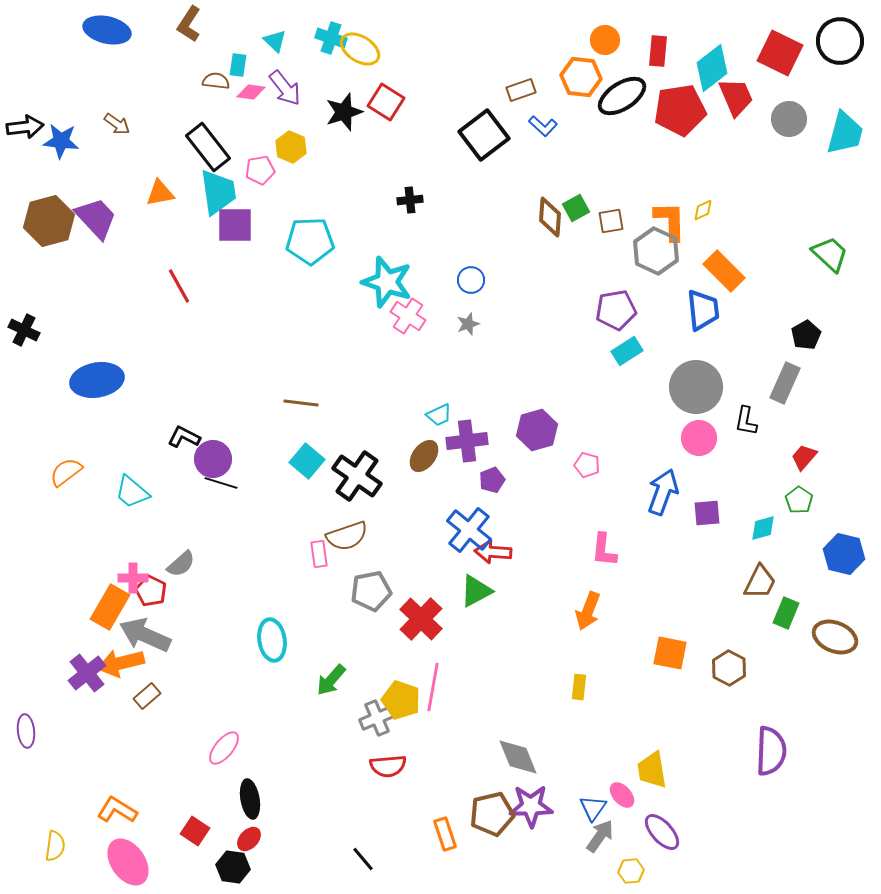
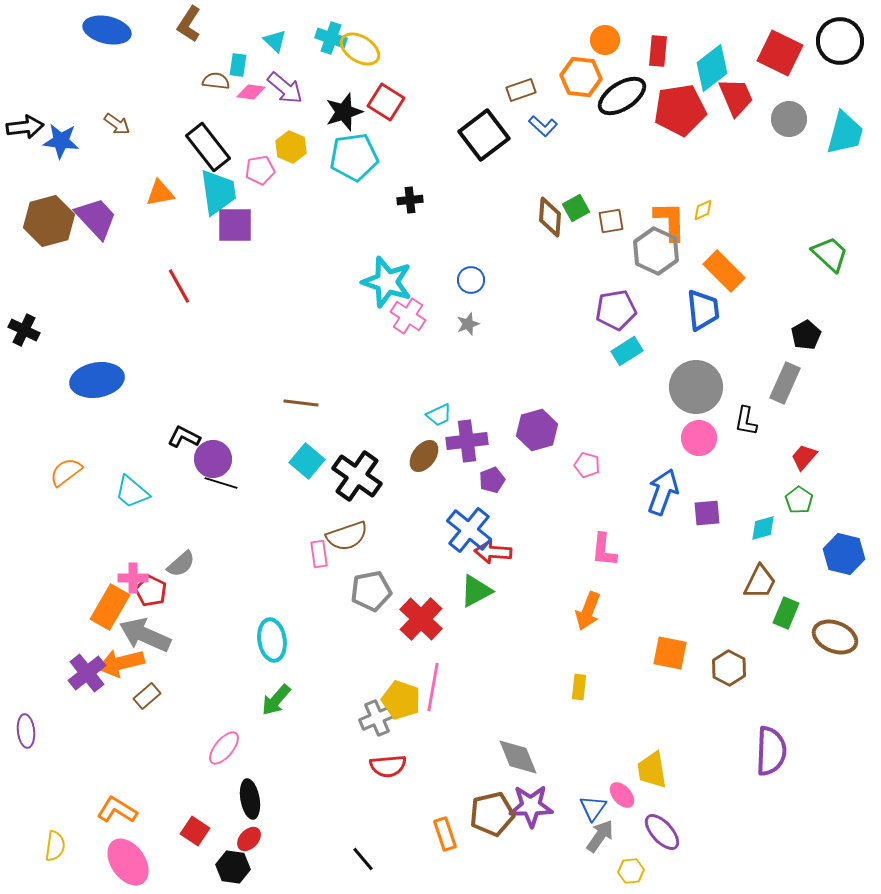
purple arrow at (285, 88): rotated 12 degrees counterclockwise
cyan pentagon at (310, 241): moved 44 px right, 84 px up; rotated 6 degrees counterclockwise
green arrow at (331, 680): moved 55 px left, 20 px down
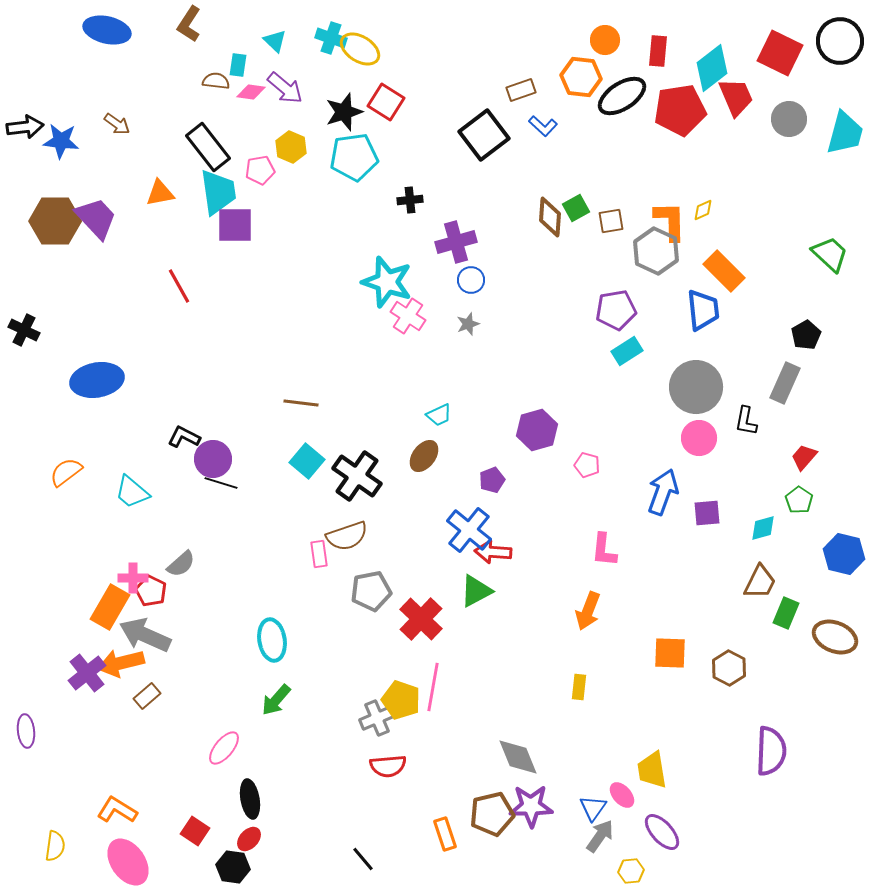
brown hexagon at (49, 221): moved 6 px right; rotated 15 degrees clockwise
purple cross at (467, 441): moved 11 px left, 199 px up; rotated 9 degrees counterclockwise
orange square at (670, 653): rotated 9 degrees counterclockwise
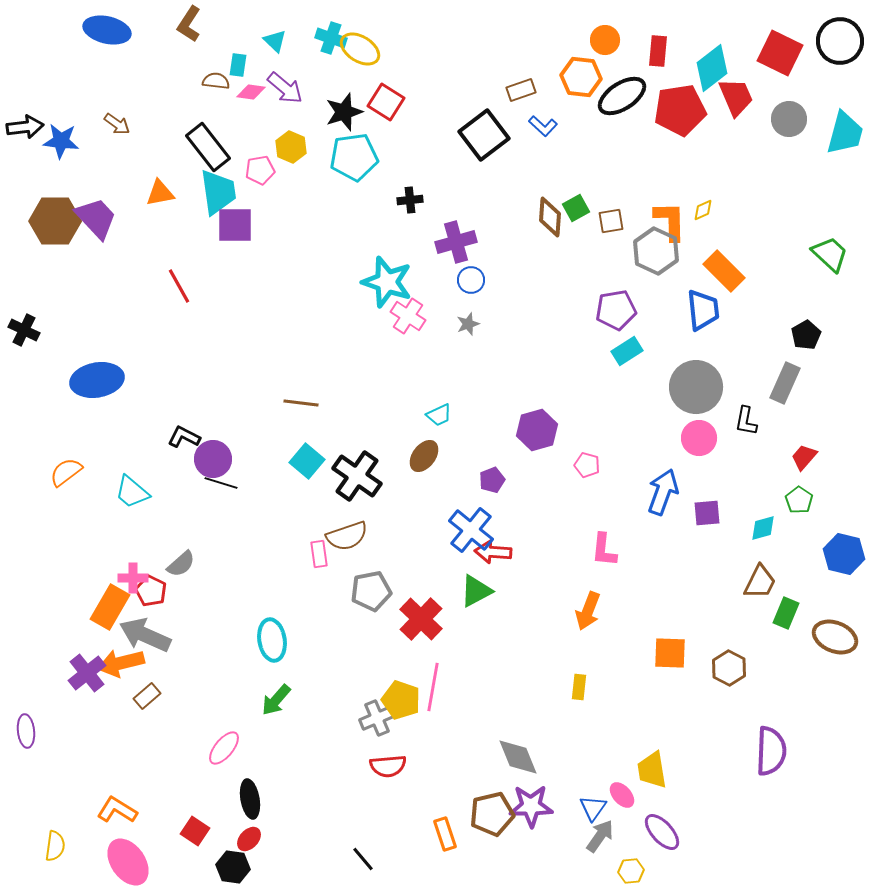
blue cross at (469, 530): moved 2 px right
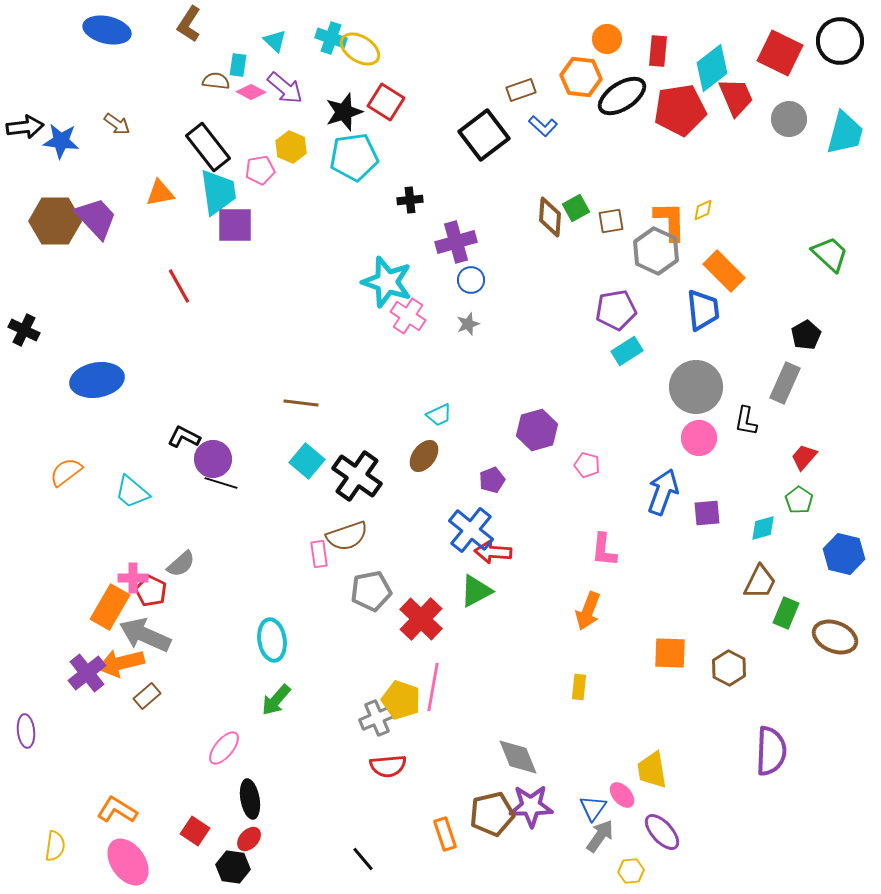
orange circle at (605, 40): moved 2 px right, 1 px up
pink diamond at (251, 92): rotated 20 degrees clockwise
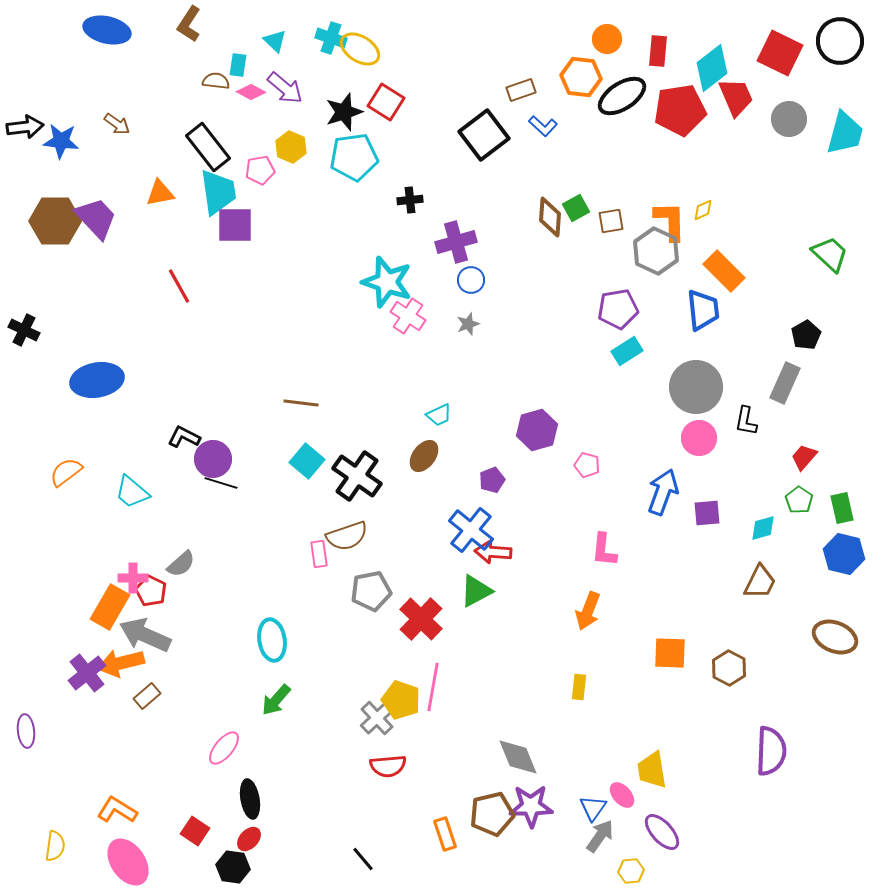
purple pentagon at (616, 310): moved 2 px right, 1 px up
green rectangle at (786, 613): moved 56 px right, 105 px up; rotated 36 degrees counterclockwise
gray cross at (377, 718): rotated 20 degrees counterclockwise
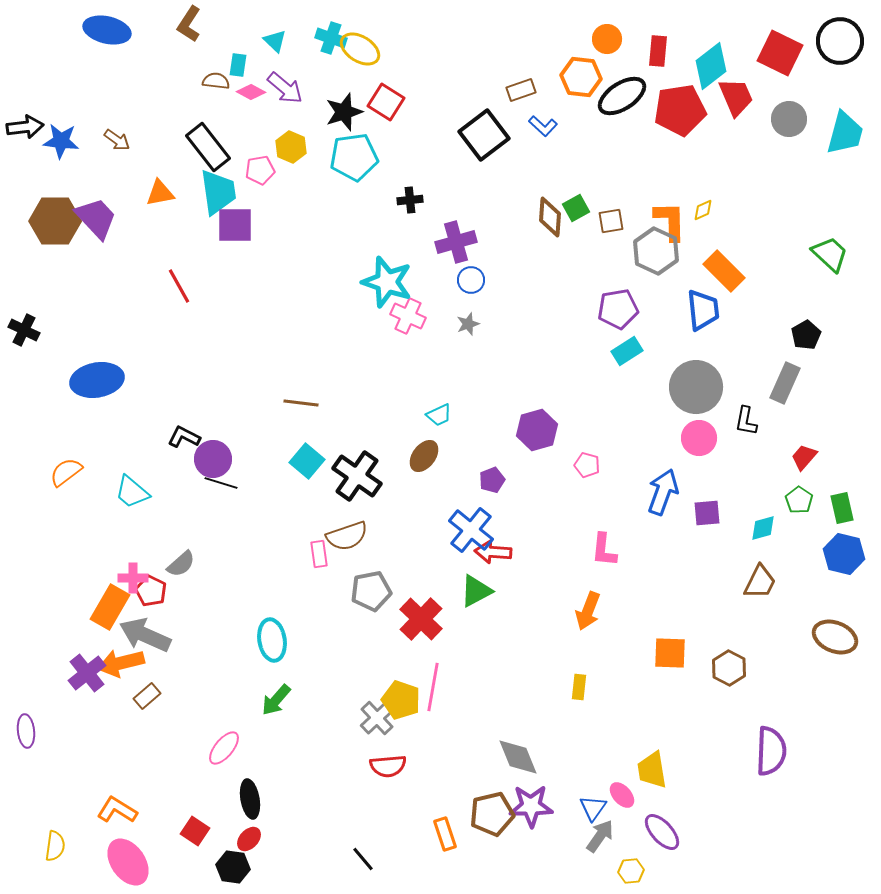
cyan diamond at (712, 68): moved 1 px left, 2 px up
brown arrow at (117, 124): moved 16 px down
pink cross at (408, 316): rotated 8 degrees counterclockwise
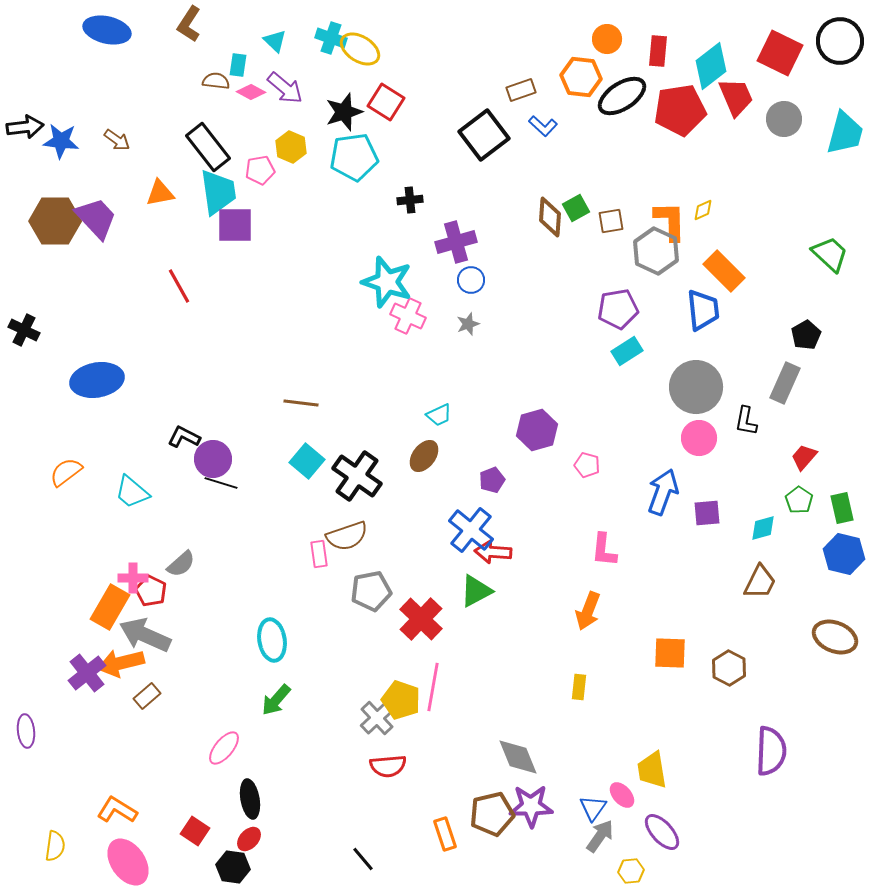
gray circle at (789, 119): moved 5 px left
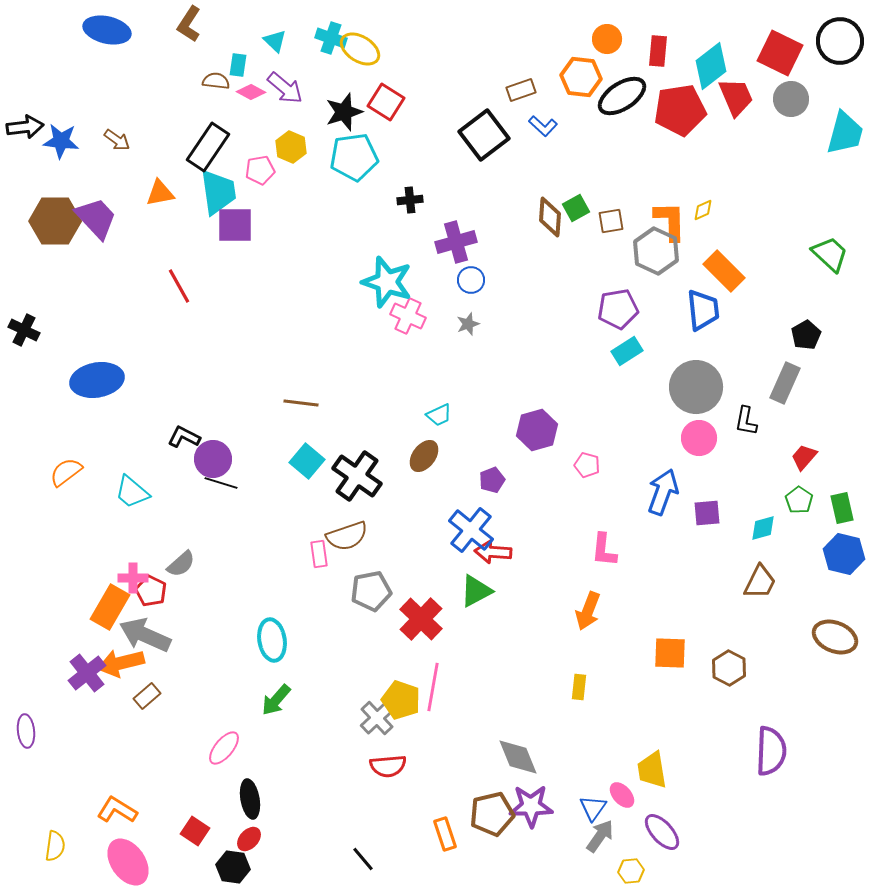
gray circle at (784, 119): moved 7 px right, 20 px up
black rectangle at (208, 147): rotated 72 degrees clockwise
